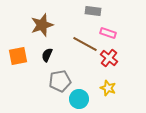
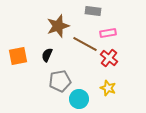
brown star: moved 16 px right, 1 px down
pink rectangle: rotated 28 degrees counterclockwise
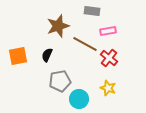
gray rectangle: moved 1 px left
pink rectangle: moved 2 px up
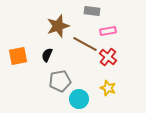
red cross: moved 1 px left, 1 px up
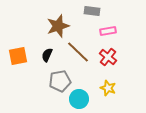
brown line: moved 7 px left, 8 px down; rotated 15 degrees clockwise
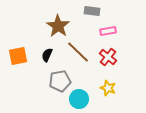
brown star: rotated 20 degrees counterclockwise
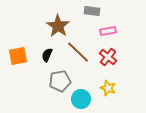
cyan circle: moved 2 px right
